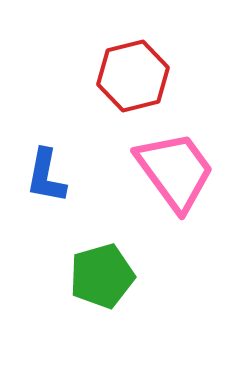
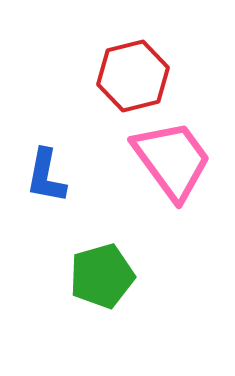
pink trapezoid: moved 3 px left, 11 px up
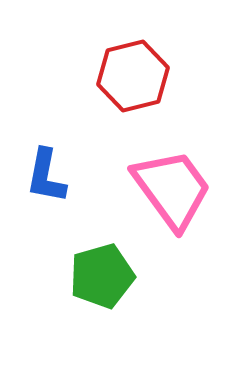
pink trapezoid: moved 29 px down
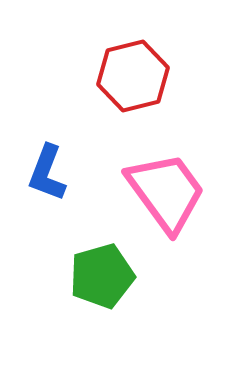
blue L-shape: moved 1 px right, 3 px up; rotated 10 degrees clockwise
pink trapezoid: moved 6 px left, 3 px down
